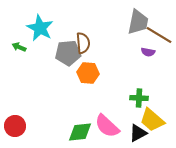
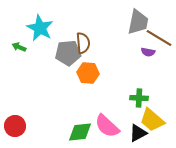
brown line: moved 3 px down
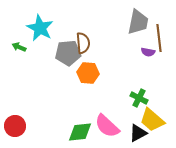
brown line: rotated 52 degrees clockwise
green cross: rotated 24 degrees clockwise
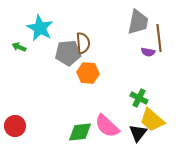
black triangle: rotated 24 degrees counterclockwise
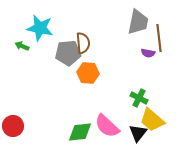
cyan star: rotated 16 degrees counterclockwise
green arrow: moved 3 px right, 1 px up
purple semicircle: moved 1 px down
red circle: moved 2 px left
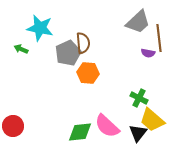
gray trapezoid: rotated 36 degrees clockwise
green arrow: moved 1 px left, 3 px down
gray pentagon: rotated 20 degrees counterclockwise
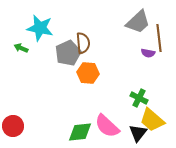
green arrow: moved 1 px up
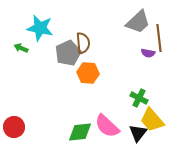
yellow trapezoid: rotated 8 degrees clockwise
red circle: moved 1 px right, 1 px down
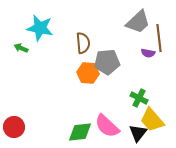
gray pentagon: moved 39 px right, 9 px down; rotated 20 degrees clockwise
